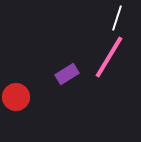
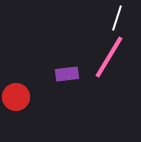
purple rectangle: rotated 25 degrees clockwise
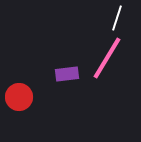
pink line: moved 2 px left, 1 px down
red circle: moved 3 px right
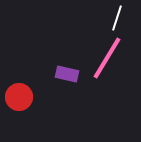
purple rectangle: rotated 20 degrees clockwise
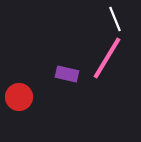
white line: moved 2 px left, 1 px down; rotated 40 degrees counterclockwise
